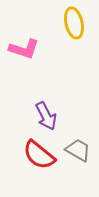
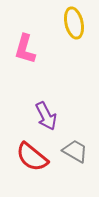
pink L-shape: moved 1 px right; rotated 88 degrees clockwise
gray trapezoid: moved 3 px left, 1 px down
red semicircle: moved 7 px left, 2 px down
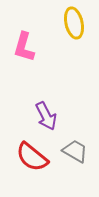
pink L-shape: moved 1 px left, 2 px up
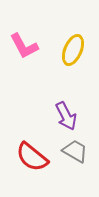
yellow ellipse: moved 1 px left, 27 px down; rotated 36 degrees clockwise
pink L-shape: moved 1 px up; rotated 44 degrees counterclockwise
purple arrow: moved 20 px right
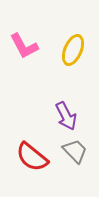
gray trapezoid: rotated 16 degrees clockwise
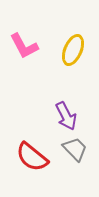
gray trapezoid: moved 2 px up
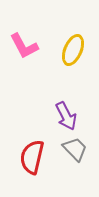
red semicircle: rotated 64 degrees clockwise
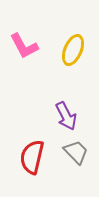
gray trapezoid: moved 1 px right, 3 px down
